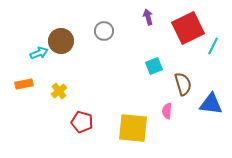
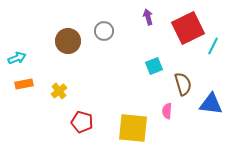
brown circle: moved 7 px right
cyan arrow: moved 22 px left, 5 px down
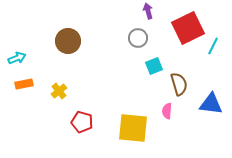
purple arrow: moved 6 px up
gray circle: moved 34 px right, 7 px down
brown semicircle: moved 4 px left
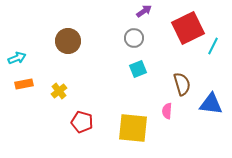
purple arrow: moved 4 px left; rotated 70 degrees clockwise
gray circle: moved 4 px left
cyan square: moved 16 px left, 3 px down
brown semicircle: moved 3 px right
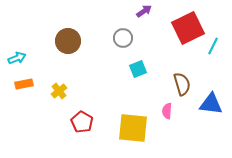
gray circle: moved 11 px left
red pentagon: rotated 15 degrees clockwise
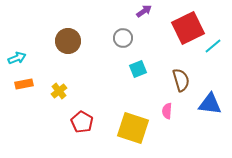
cyan line: rotated 24 degrees clockwise
brown semicircle: moved 1 px left, 4 px up
blue triangle: moved 1 px left
yellow square: rotated 12 degrees clockwise
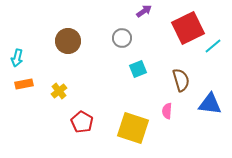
gray circle: moved 1 px left
cyan arrow: rotated 126 degrees clockwise
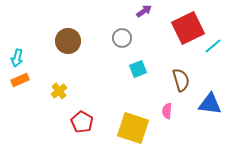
orange rectangle: moved 4 px left, 4 px up; rotated 12 degrees counterclockwise
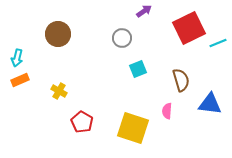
red square: moved 1 px right
brown circle: moved 10 px left, 7 px up
cyan line: moved 5 px right, 3 px up; rotated 18 degrees clockwise
yellow cross: rotated 21 degrees counterclockwise
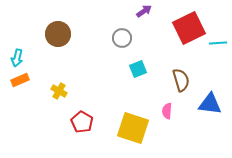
cyan line: rotated 18 degrees clockwise
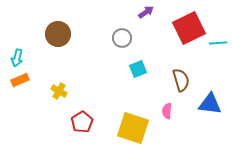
purple arrow: moved 2 px right, 1 px down
red pentagon: rotated 10 degrees clockwise
